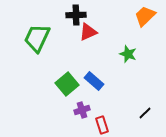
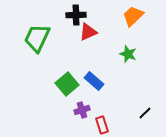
orange trapezoid: moved 12 px left
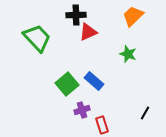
green trapezoid: rotated 112 degrees clockwise
black line: rotated 16 degrees counterclockwise
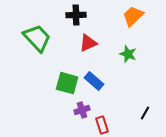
red triangle: moved 11 px down
green square: moved 1 px up; rotated 35 degrees counterclockwise
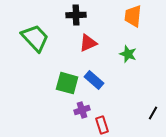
orange trapezoid: rotated 40 degrees counterclockwise
green trapezoid: moved 2 px left
blue rectangle: moved 1 px up
black line: moved 8 px right
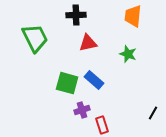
green trapezoid: rotated 16 degrees clockwise
red triangle: rotated 12 degrees clockwise
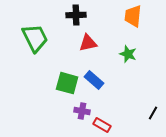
purple cross: moved 1 px down; rotated 28 degrees clockwise
red rectangle: rotated 42 degrees counterclockwise
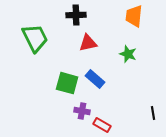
orange trapezoid: moved 1 px right
blue rectangle: moved 1 px right, 1 px up
black line: rotated 40 degrees counterclockwise
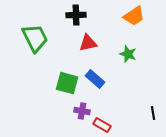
orange trapezoid: rotated 130 degrees counterclockwise
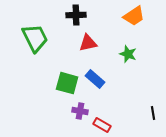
purple cross: moved 2 px left
